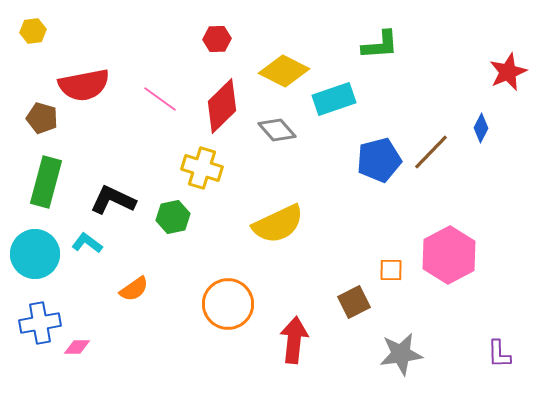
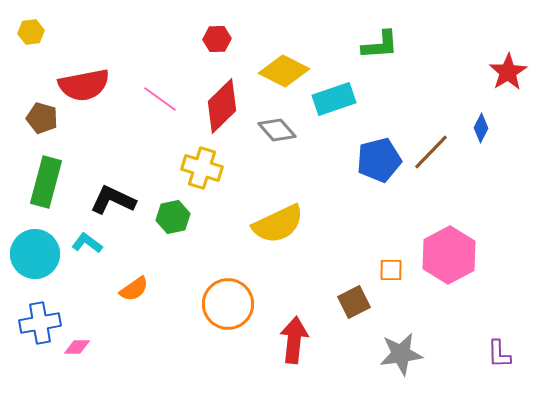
yellow hexagon: moved 2 px left, 1 px down
red star: rotated 9 degrees counterclockwise
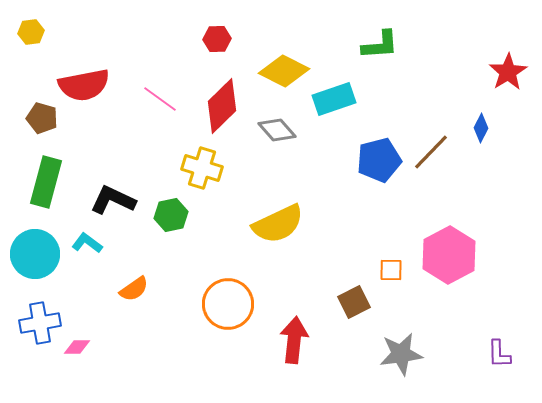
green hexagon: moved 2 px left, 2 px up
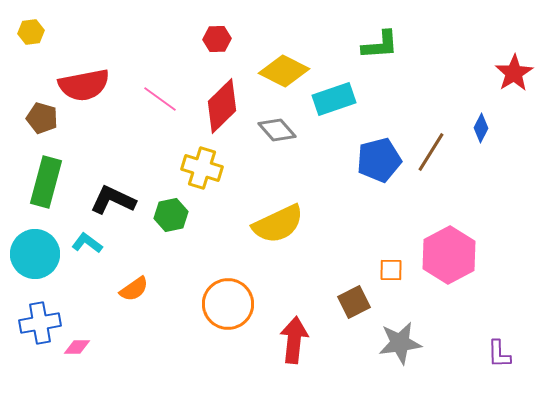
red star: moved 6 px right, 1 px down
brown line: rotated 12 degrees counterclockwise
gray star: moved 1 px left, 11 px up
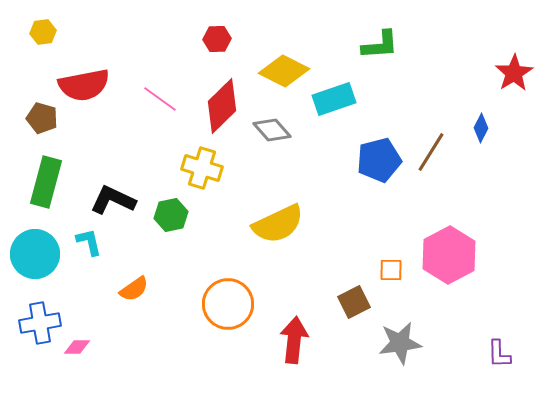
yellow hexagon: moved 12 px right
gray diamond: moved 5 px left
cyan L-shape: moved 2 px right, 1 px up; rotated 40 degrees clockwise
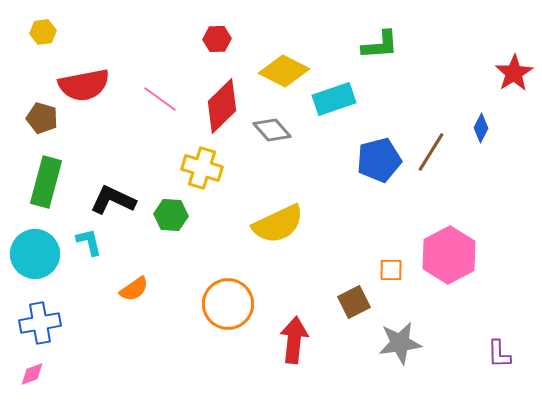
green hexagon: rotated 16 degrees clockwise
pink diamond: moved 45 px left, 27 px down; rotated 20 degrees counterclockwise
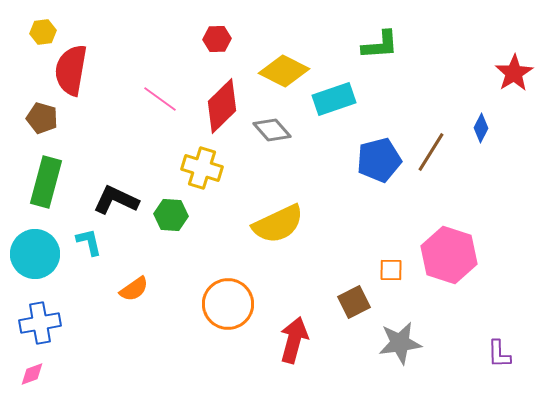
red semicircle: moved 13 px left, 15 px up; rotated 111 degrees clockwise
black L-shape: moved 3 px right
pink hexagon: rotated 14 degrees counterclockwise
red arrow: rotated 9 degrees clockwise
